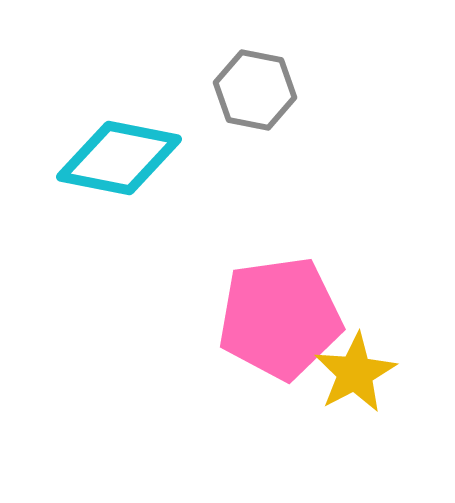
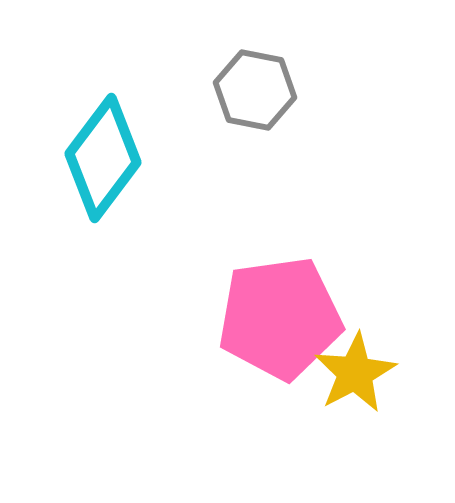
cyan diamond: moved 16 px left; rotated 64 degrees counterclockwise
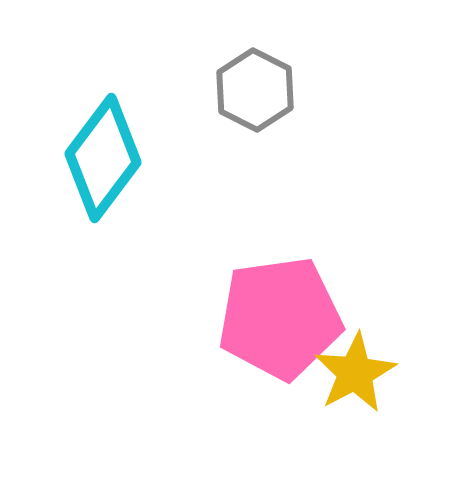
gray hexagon: rotated 16 degrees clockwise
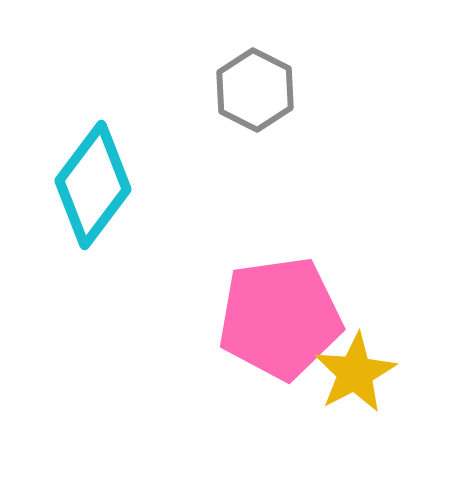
cyan diamond: moved 10 px left, 27 px down
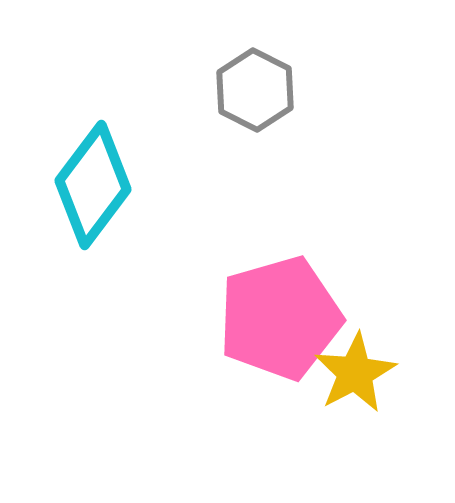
pink pentagon: rotated 8 degrees counterclockwise
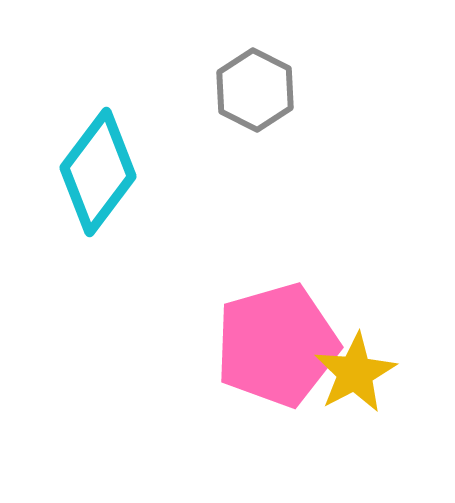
cyan diamond: moved 5 px right, 13 px up
pink pentagon: moved 3 px left, 27 px down
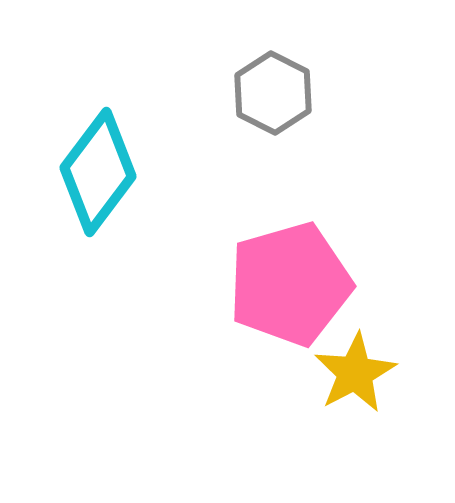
gray hexagon: moved 18 px right, 3 px down
pink pentagon: moved 13 px right, 61 px up
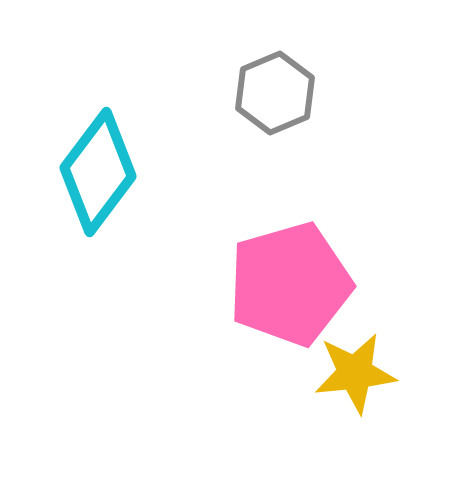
gray hexagon: moved 2 px right; rotated 10 degrees clockwise
yellow star: rotated 22 degrees clockwise
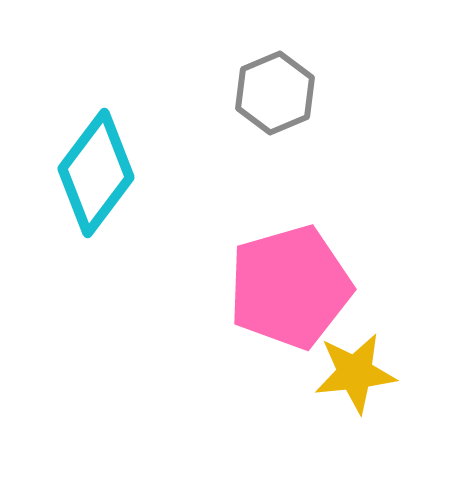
cyan diamond: moved 2 px left, 1 px down
pink pentagon: moved 3 px down
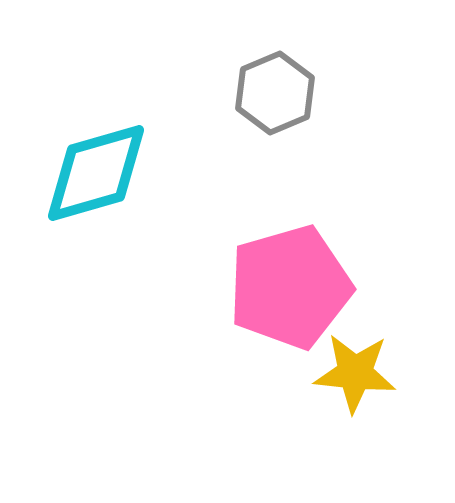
cyan diamond: rotated 37 degrees clockwise
yellow star: rotated 12 degrees clockwise
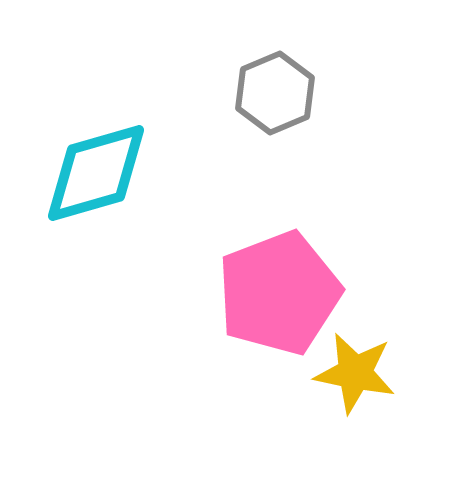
pink pentagon: moved 11 px left, 6 px down; rotated 5 degrees counterclockwise
yellow star: rotated 6 degrees clockwise
